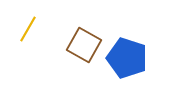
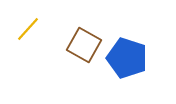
yellow line: rotated 12 degrees clockwise
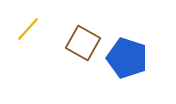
brown square: moved 1 px left, 2 px up
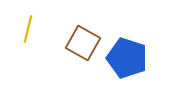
yellow line: rotated 28 degrees counterclockwise
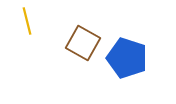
yellow line: moved 1 px left, 8 px up; rotated 28 degrees counterclockwise
